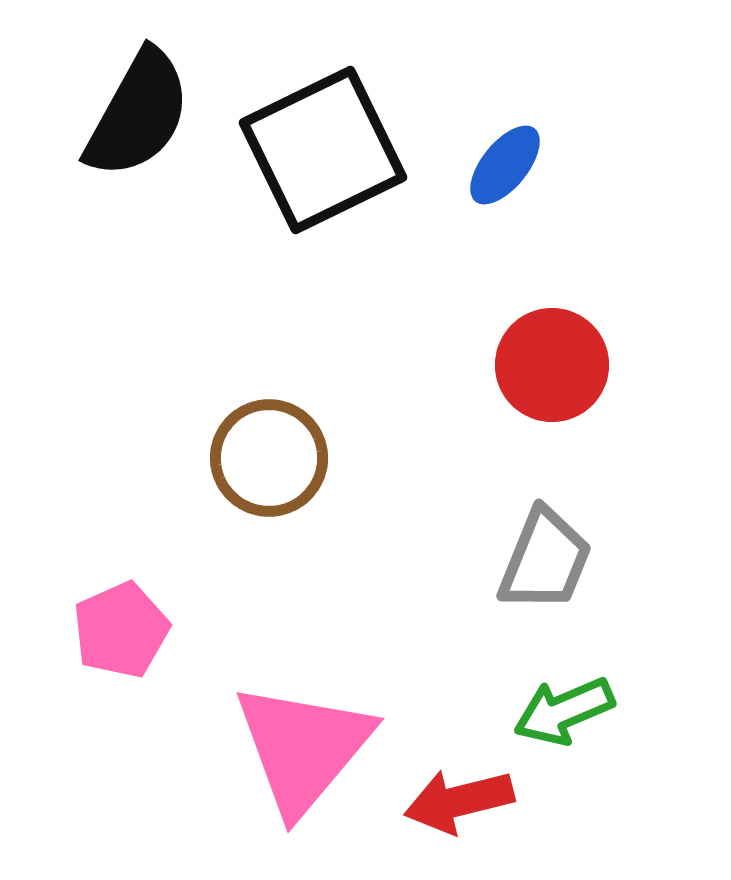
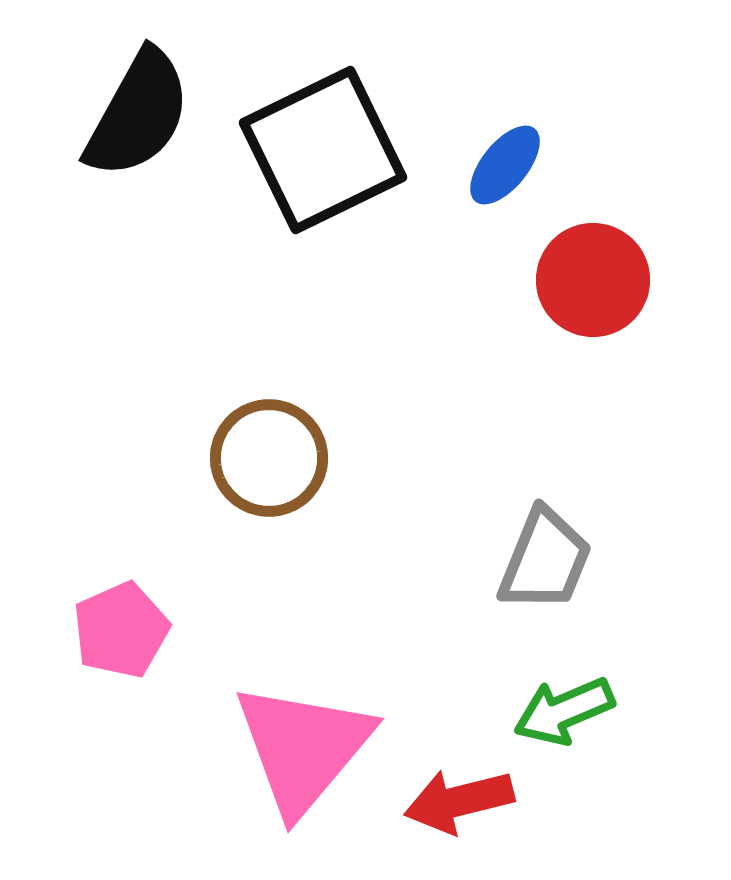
red circle: moved 41 px right, 85 px up
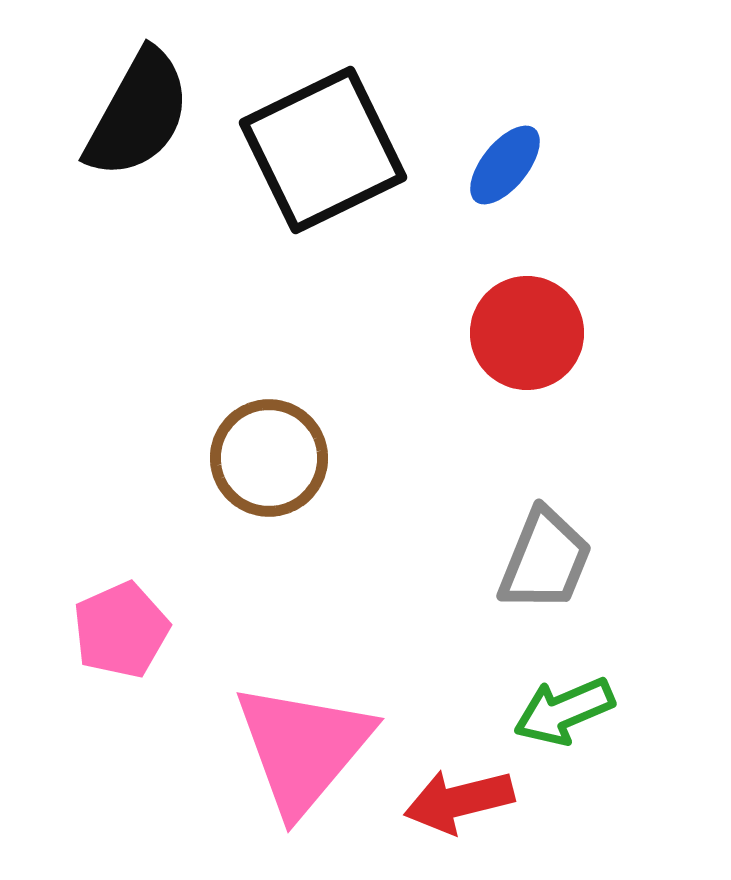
red circle: moved 66 px left, 53 px down
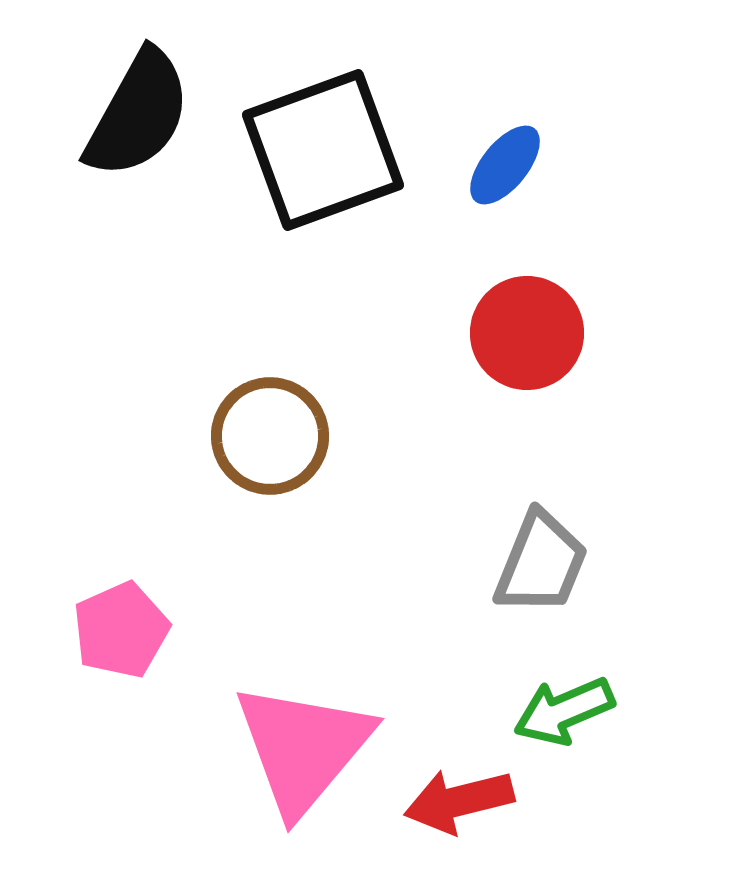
black square: rotated 6 degrees clockwise
brown circle: moved 1 px right, 22 px up
gray trapezoid: moved 4 px left, 3 px down
